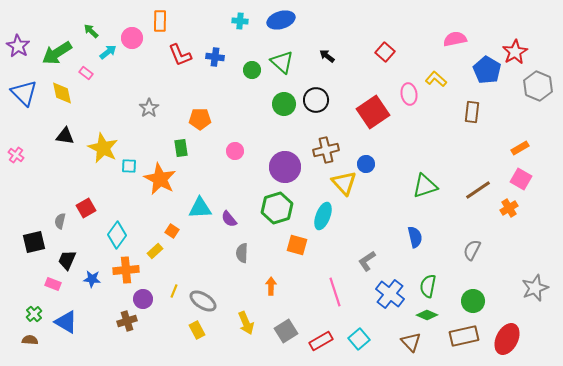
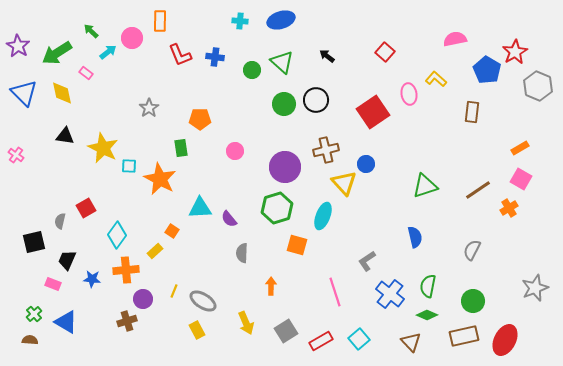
red ellipse at (507, 339): moved 2 px left, 1 px down
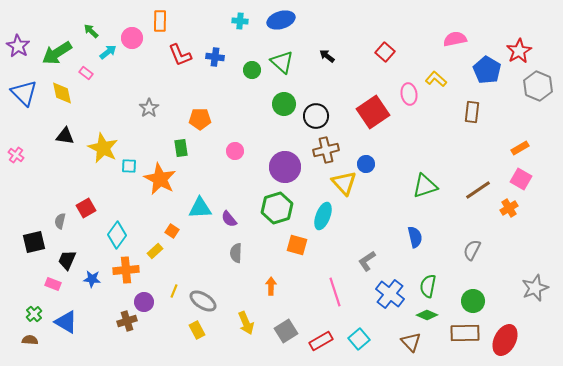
red star at (515, 52): moved 4 px right, 1 px up
black circle at (316, 100): moved 16 px down
gray semicircle at (242, 253): moved 6 px left
purple circle at (143, 299): moved 1 px right, 3 px down
brown rectangle at (464, 336): moved 1 px right, 3 px up; rotated 12 degrees clockwise
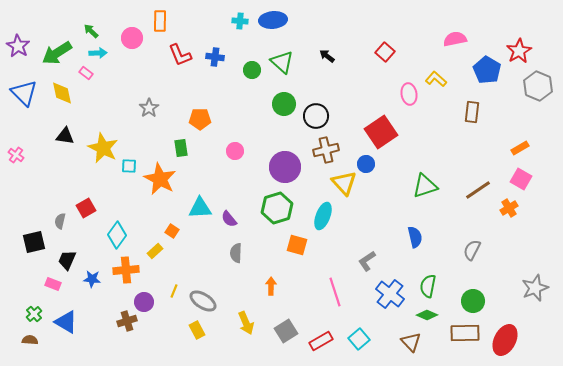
blue ellipse at (281, 20): moved 8 px left; rotated 12 degrees clockwise
cyan arrow at (108, 52): moved 10 px left, 1 px down; rotated 36 degrees clockwise
red square at (373, 112): moved 8 px right, 20 px down
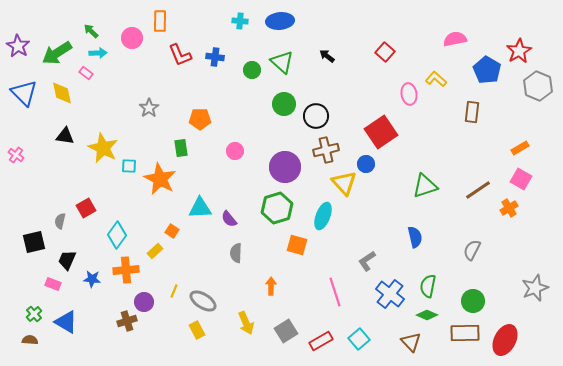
blue ellipse at (273, 20): moved 7 px right, 1 px down
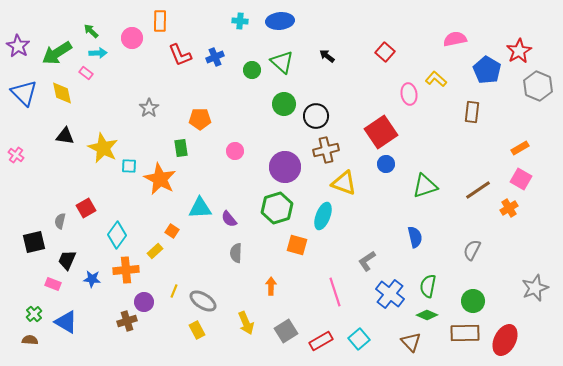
blue cross at (215, 57): rotated 30 degrees counterclockwise
blue circle at (366, 164): moved 20 px right
yellow triangle at (344, 183): rotated 28 degrees counterclockwise
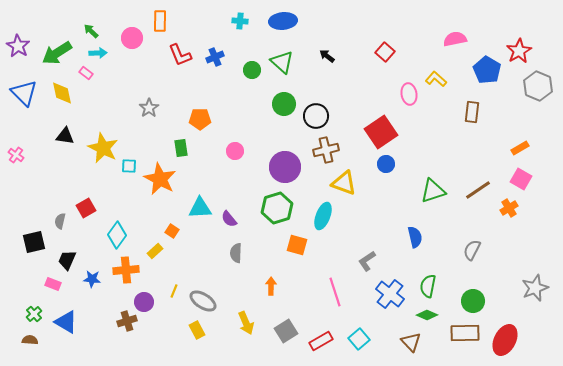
blue ellipse at (280, 21): moved 3 px right
green triangle at (425, 186): moved 8 px right, 5 px down
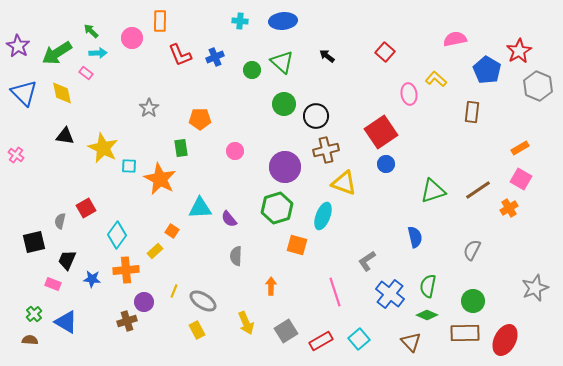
gray semicircle at (236, 253): moved 3 px down
